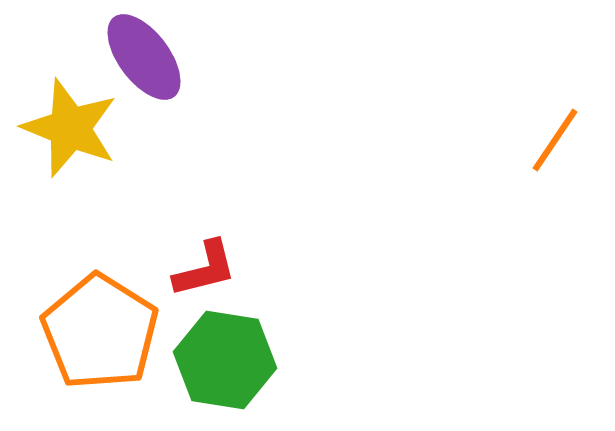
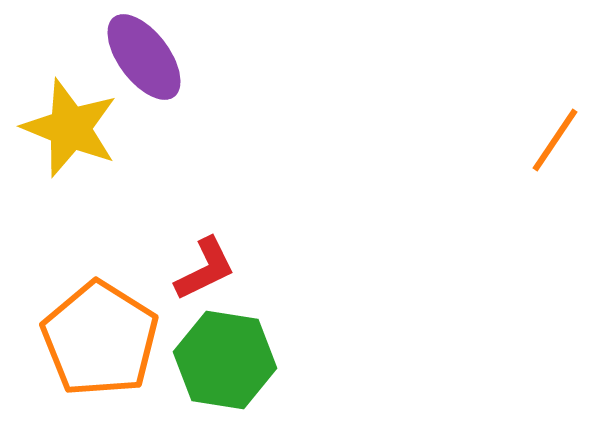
red L-shape: rotated 12 degrees counterclockwise
orange pentagon: moved 7 px down
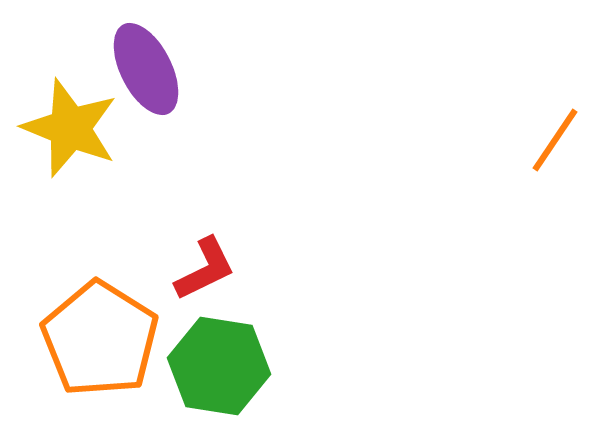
purple ellipse: moved 2 px right, 12 px down; rotated 10 degrees clockwise
green hexagon: moved 6 px left, 6 px down
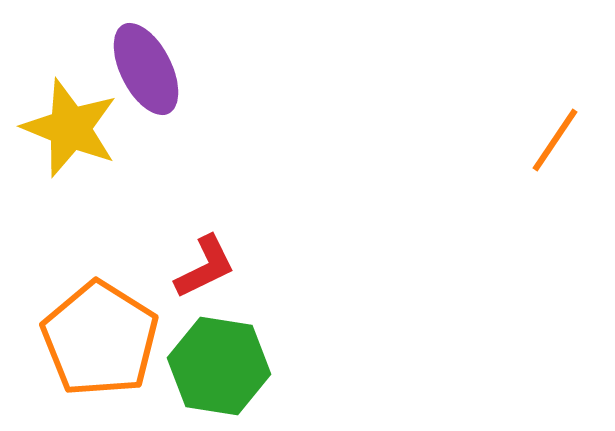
red L-shape: moved 2 px up
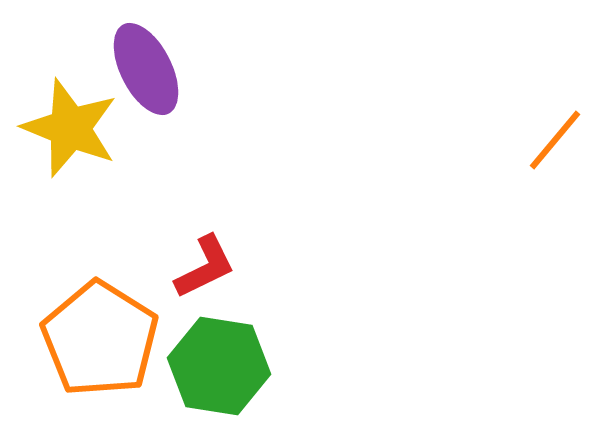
orange line: rotated 6 degrees clockwise
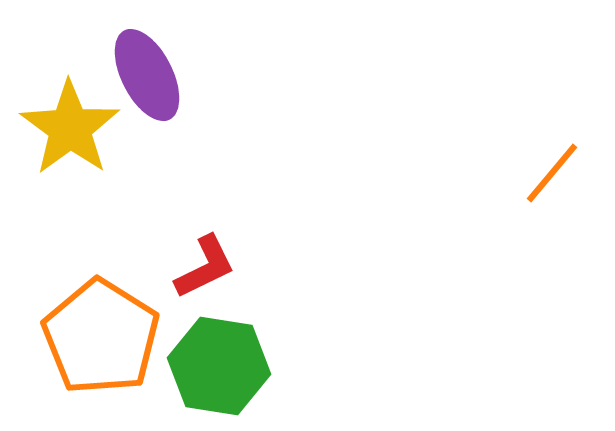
purple ellipse: moved 1 px right, 6 px down
yellow star: rotated 14 degrees clockwise
orange line: moved 3 px left, 33 px down
orange pentagon: moved 1 px right, 2 px up
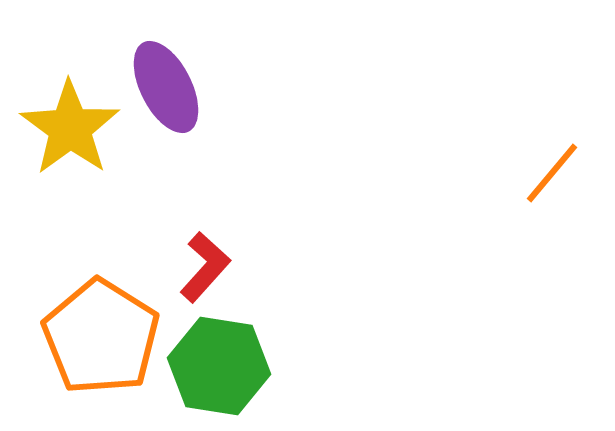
purple ellipse: moved 19 px right, 12 px down
red L-shape: rotated 22 degrees counterclockwise
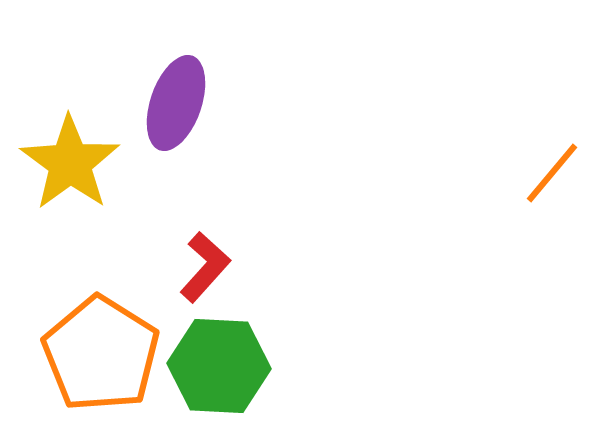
purple ellipse: moved 10 px right, 16 px down; rotated 46 degrees clockwise
yellow star: moved 35 px down
orange pentagon: moved 17 px down
green hexagon: rotated 6 degrees counterclockwise
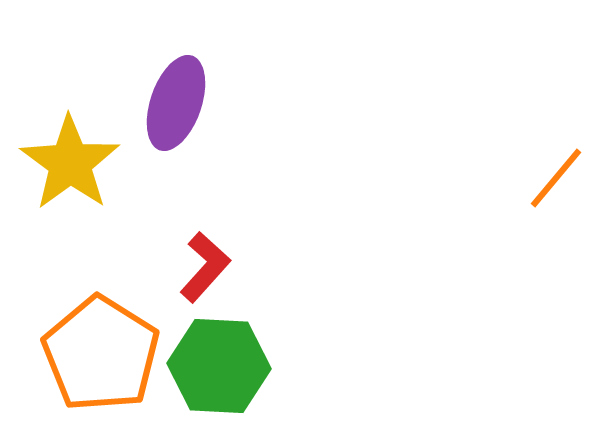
orange line: moved 4 px right, 5 px down
